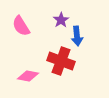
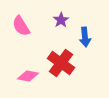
blue arrow: moved 8 px right, 1 px down
red cross: moved 2 px down; rotated 16 degrees clockwise
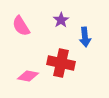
red cross: rotated 24 degrees counterclockwise
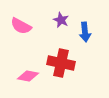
purple star: rotated 14 degrees counterclockwise
pink semicircle: rotated 30 degrees counterclockwise
blue arrow: moved 5 px up
